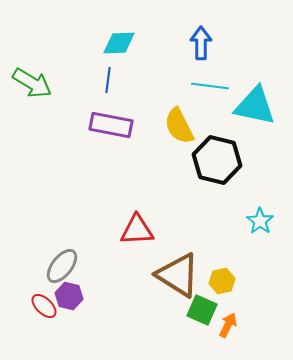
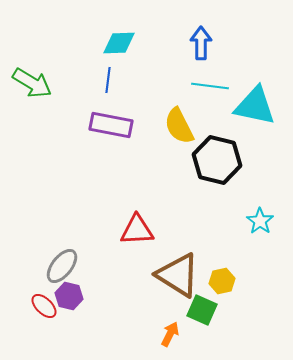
orange arrow: moved 58 px left, 9 px down
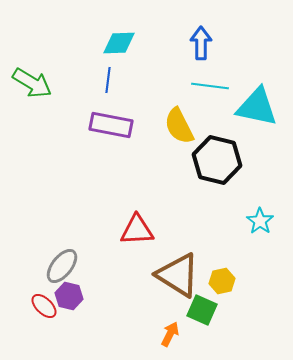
cyan triangle: moved 2 px right, 1 px down
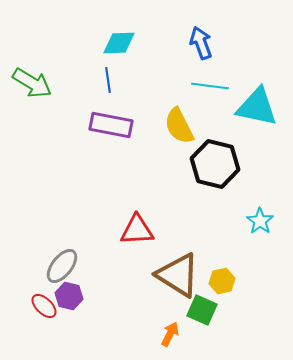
blue arrow: rotated 20 degrees counterclockwise
blue line: rotated 15 degrees counterclockwise
black hexagon: moved 2 px left, 4 px down
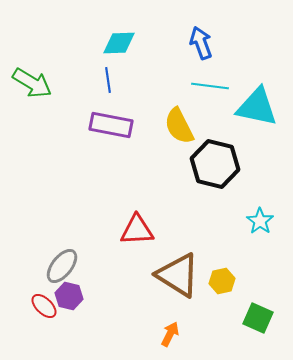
green square: moved 56 px right, 8 px down
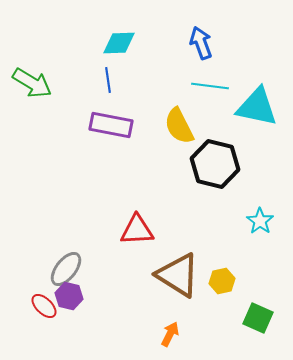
gray ellipse: moved 4 px right, 3 px down
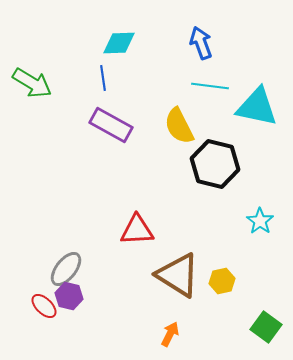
blue line: moved 5 px left, 2 px up
purple rectangle: rotated 18 degrees clockwise
green square: moved 8 px right, 9 px down; rotated 12 degrees clockwise
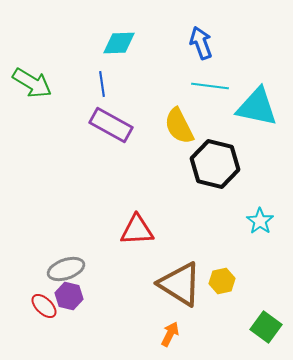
blue line: moved 1 px left, 6 px down
gray ellipse: rotated 33 degrees clockwise
brown triangle: moved 2 px right, 9 px down
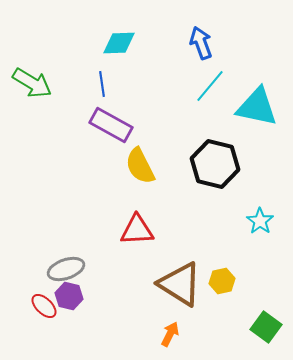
cyan line: rotated 57 degrees counterclockwise
yellow semicircle: moved 39 px left, 40 px down
